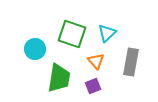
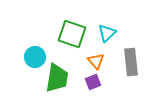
cyan circle: moved 8 px down
gray rectangle: rotated 16 degrees counterclockwise
green trapezoid: moved 2 px left
purple square: moved 4 px up
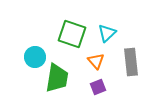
purple square: moved 5 px right, 5 px down
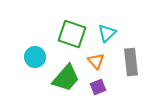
green trapezoid: moved 9 px right; rotated 32 degrees clockwise
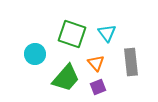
cyan triangle: rotated 24 degrees counterclockwise
cyan circle: moved 3 px up
orange triangle: moved 2 px down
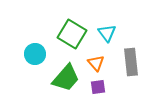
green square: rotated 12 degrees clockwise
purple square: rotated 14 degrees clockwise
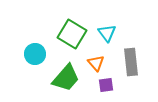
purple square: moved 8 px right, 2 px up
